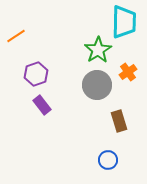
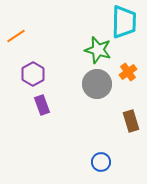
green star: rotated 24 degrees counterclockwise
purple hexagon: moved 3 px left; rotated 10 degrees counterclockwise
gray circle: moved 1 px up
purple rectangle: rotated 18 degrees clockwise
brown rectangle: moved 12 px right
blue circle: moved 7 px left, 2 px down
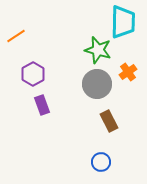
cyan trapezoid: moved 1 px left
brown rectangle: moved 22 px left; rotated 10 degrees counterclockwise
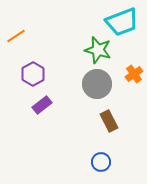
cyan trapezoid: moved 1 px left; rotated 68 degrees clockwise
orange cross: moved 6 px right, 2 px down
purple rectangle: rotated 72 degrees clockwise
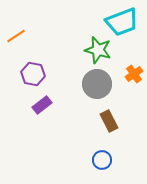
purple hexagon: rotated 20 degrees counterclockwise
blue circle: moved 1 px right, 2 px up
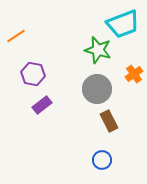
cyan trapezoid: moved 1 px right, 2 px down
gray circle: moved 5 px down
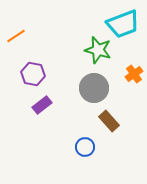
gray circle: moved 3 px left, 1 px up
brown rectangle: rotated 15 degrees counterclockwise
blue circle: moved 17 px left, 13 px up
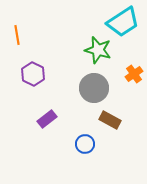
cyan trapezoid: moved 2 px up; rotated 12 degrees counterclockwise
orange line: moved 1 px right, 1 px up; rotated 66 degrees counterclockwise
purple hexagon: rotated 15 degrees clockwise
purple rectangle: moved 5 px right, 14 px down
brown rectangle: moved 1 px right, 1 px up; rotated 20 degrees counterclockwise
blue circle: moved 3 px up
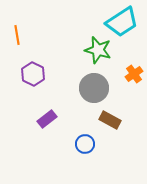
cyan trapezoid: moved 1 px left
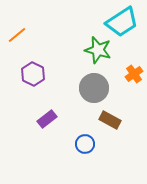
orange line: rotated 60 degrees clockwise
